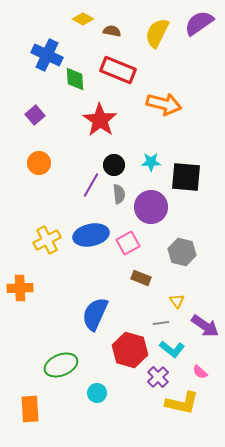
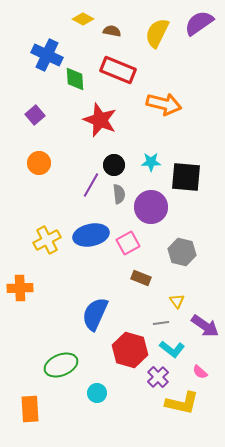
red star: rotated 12 degrees counterclockwise
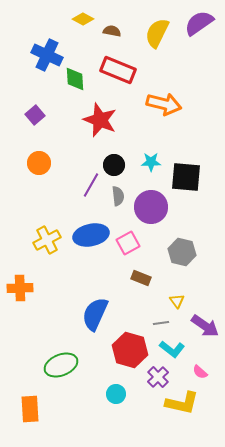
gray semicircle: moved 1 px left, 2 px down
cyan circle: moved 19 px right, 1 px down
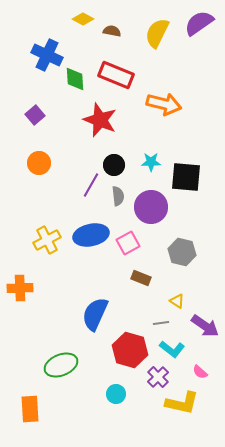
red rectangle: moved 2 px left, 5 px down
yellow triangle: rotated 21 degrees counterclockwise
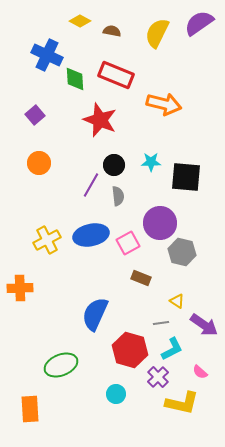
yellow diamond: moved 3 px left, 2 px down
purple circle: moved 9 px right, 16 px down
purple arrow: moved 1 px left, 1 px up
cyan L-shape: rotated 65 degrees counterclockwise
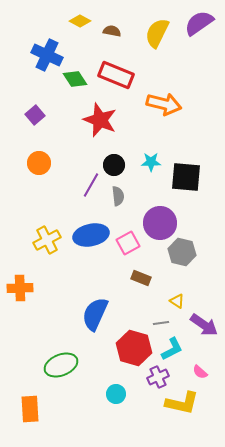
green diamond: rotated 30 degrees counterclockwise
red hexagon: moved 4 px right, 2 px up
purple cross: rotated 20 degrees clockwise
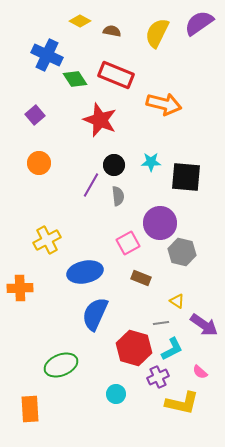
blue ellipse: moved 6 px left, 37 px down
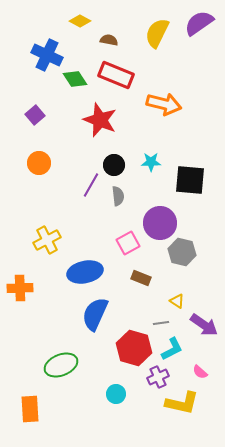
brown semicircle: moved 3 px left, 9 px down
black square: moved 4 px right, 3 px down
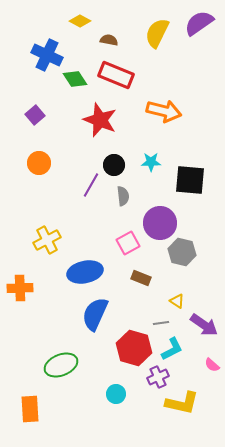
orange arrow: moved 7 px down
gray semicircle: moved 5 px right
pink semicircle: moved 12 px right, 7 px up
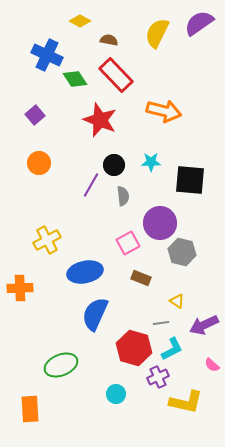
red rectangle: rotated 24 degrees clockwise
purple arrow: rotated 120 degrees clockwise
yellow L-shape: moved 4 px right, 1 px up
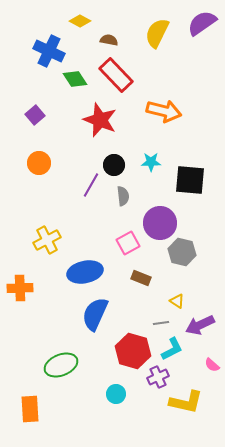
purple semicircle: moved 3 px right
blue cross: moved 2 px right, 4 px up
purple arrow: moved 4 px left
red hexagon: moved 1 px left, 3 px down
